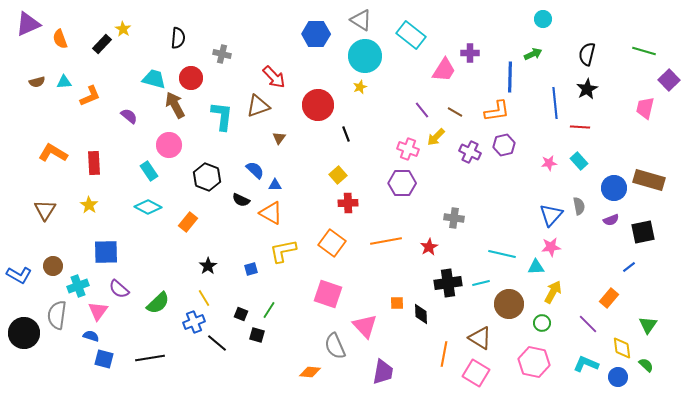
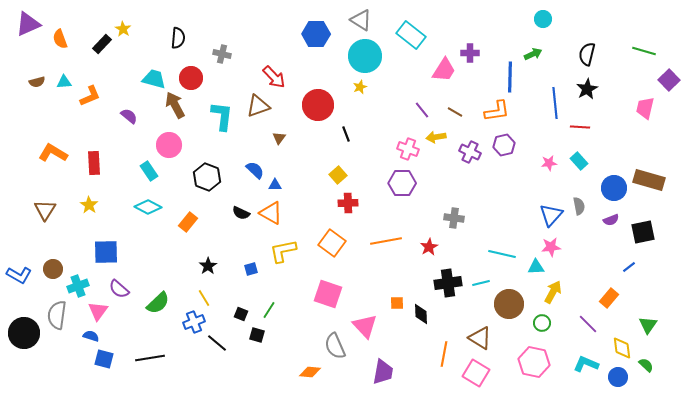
yellow arrow at (436, 137): rotated 36 degrees clockwise
black semicircle at (241, 200): moved 13 px down
brown circle at (53, 266): moved 3 px down
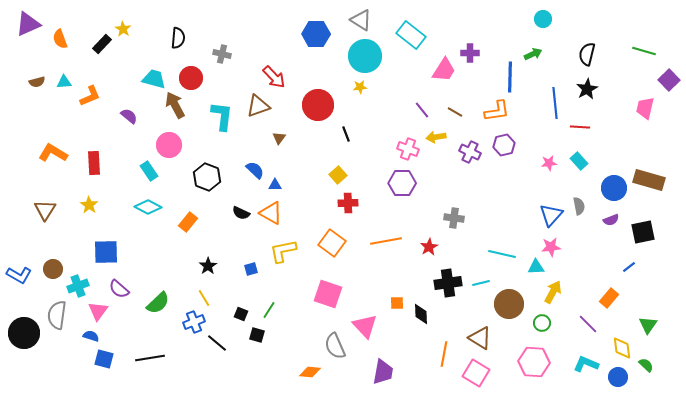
yellow star at (360, 87): rotated 16 degrees clockwise
pink hexagon at (534, 362): rotated 8 degrees counterclockwise
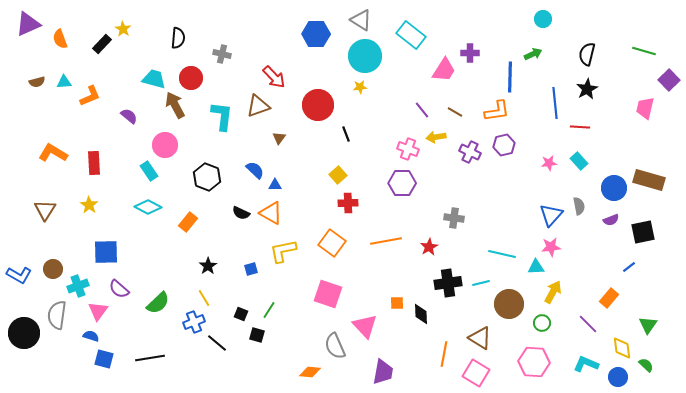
pink circle at (169, 145): moved 4 px left
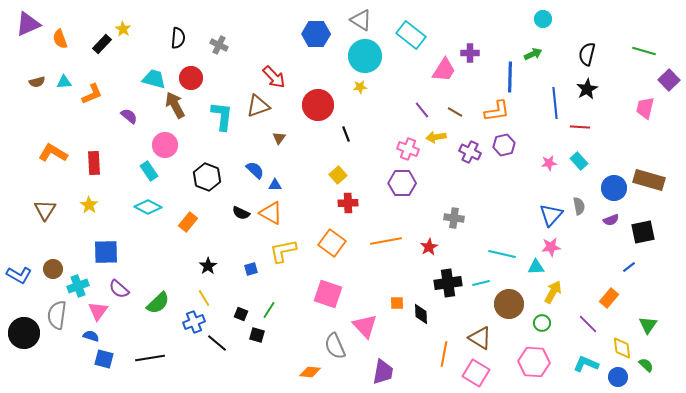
gray cross at (222, 54): moved 3 px left, 9 px up; rotated 12 degrees clockwise
orange L-shape at (90, 96): moved 2 px right, 2 px up
